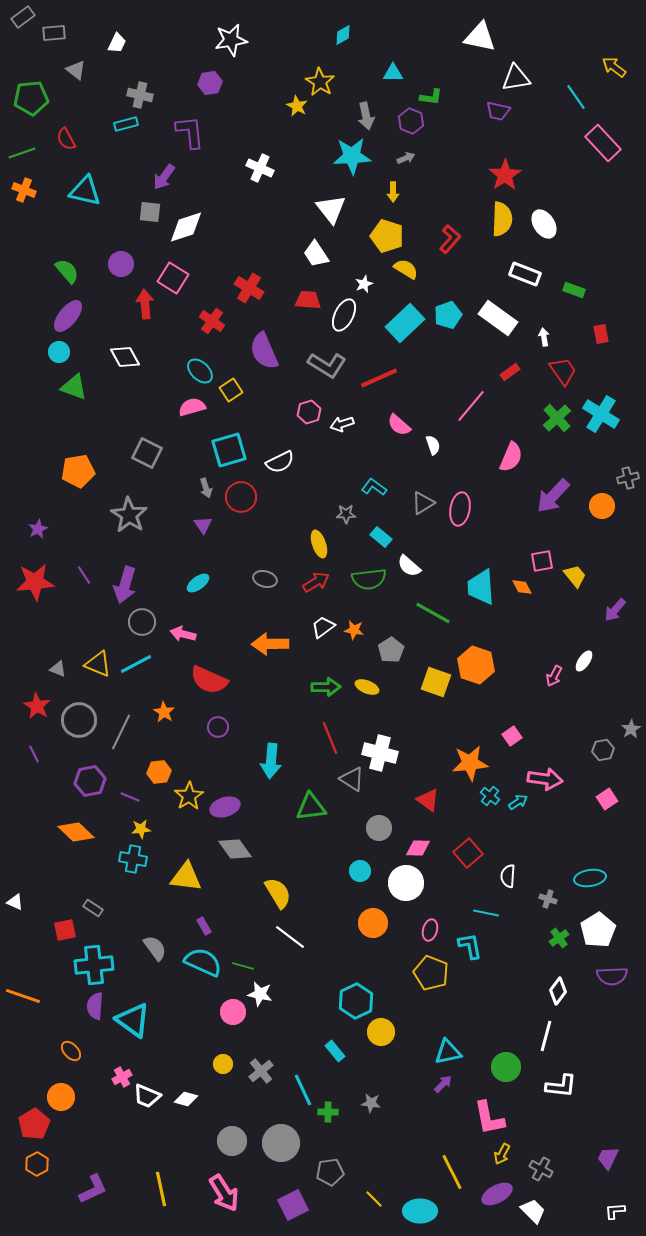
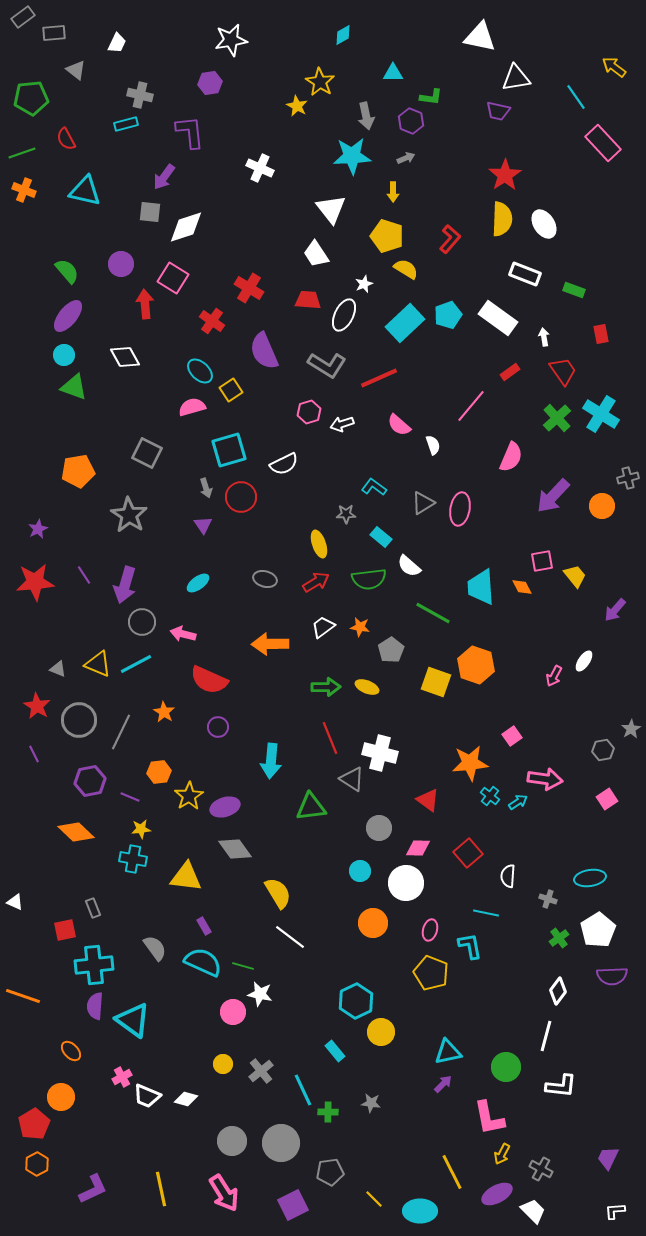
cyan circle at (59, 352): moved 5 px right, 3 px down
white semicircle at (280, 462): moved 4 px right, 2 px down
orange star at (354, 630): moved 6 px right, 3 px up
gray rectangle at (93, 908): rotated 36 degrees clockwise
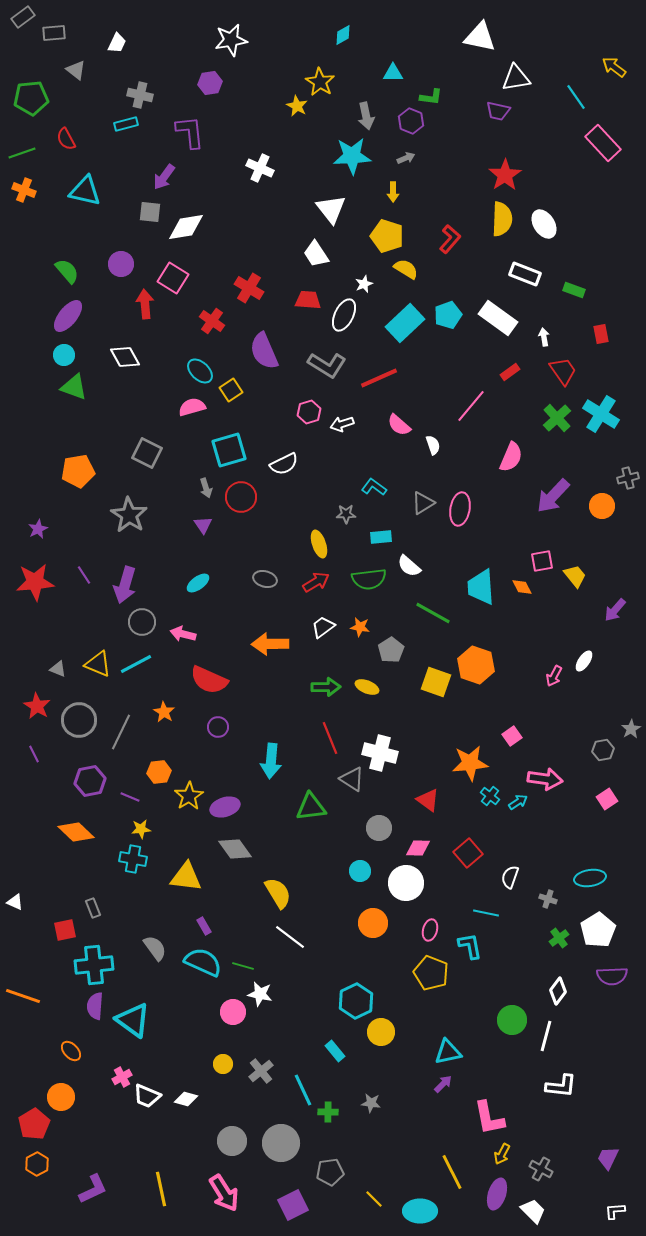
white diamond at (186, 227): rotated 9 degrees clockwise
cyan rectangle at (381, 537): rotated 45 degrees counterclockwise
white semicircle at (508, 876): moved 2 px right, 1 px down; rotated 15 degrees clockwise
green circle at (506, 1067): moved 6 px right, 47 px up
purple ellipse at (497, 1194): rotated 44 degrees counterclockwise
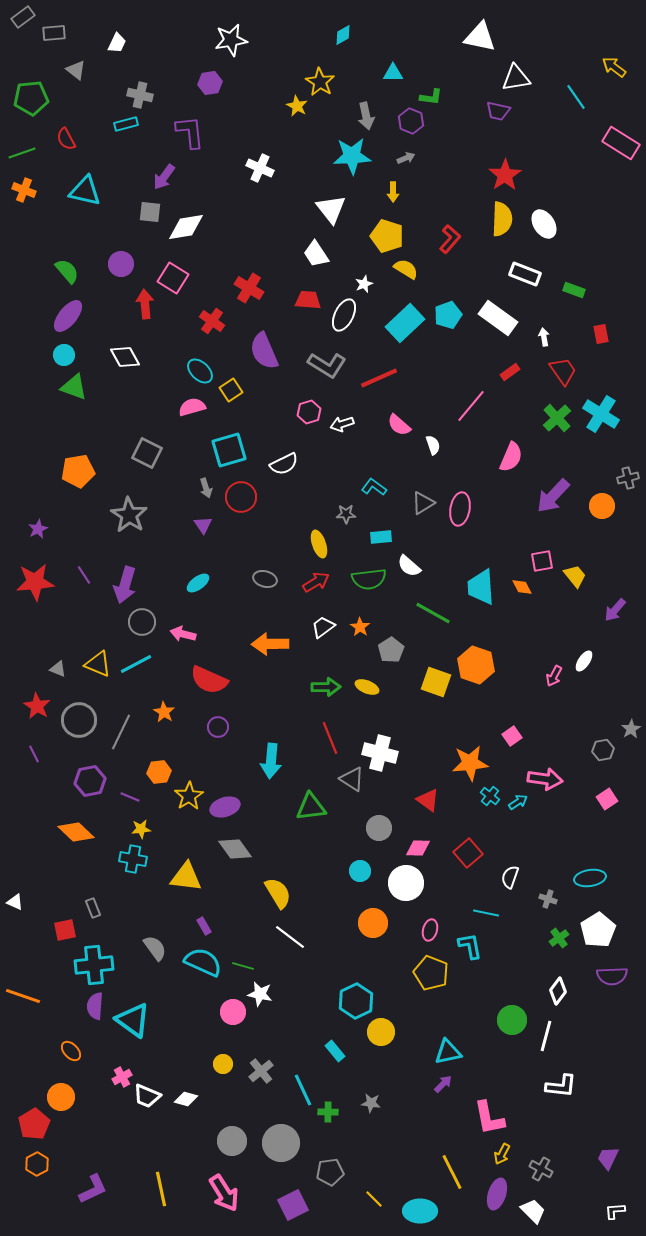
pink rectangle at (603, 143): moved 18 px right; rotated 15 degrees counterclockwise
orange star at (360, 627): rotated 24 degrees clockwise
